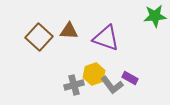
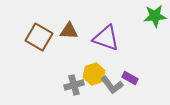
brown square: rotated 12 degrees counterclockwise
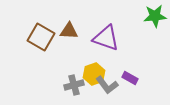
brown square: moved 2 px right
gray L-shape: moved 5 px left
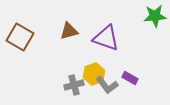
brown triangle: rotated 18 degrees counterclockwise
brown square: moved 21 px left
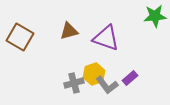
purple rectangle: rotated 70 degrees counterclockwise
gray cross: moved 2 px up
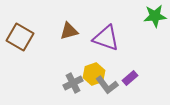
gray cross: moved 1 px left; rotated 12 degrees counterclockwise
